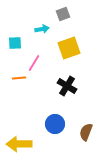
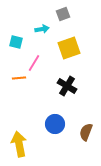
cyan square: moved 1 px right, 1 px up; rotated 16 degrees clockwise
yellow arrow: rotated 80 degrees clockwise
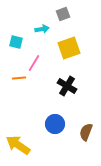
yellow arrow: moved 1 px left, 1 px down; rotated 45 degrees counterclockwise
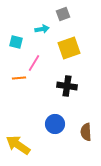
black cross: rotated 24 degrees counterclockwise
brown semicircle: rotated 24 degrees counterclockwise
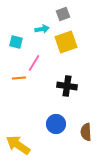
yellow square: moved 3 px left, 6 px up
blue circle: moved 1 px right
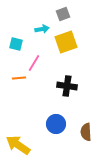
cyan square: moved 2 px down
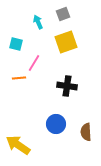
cyan arrow: moved 4 px left, 7 px up; rotated 104 degrees counterclockwise
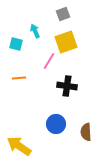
cyan arrow: moved 3 px left, 9 px down
pink line: moved 15 px right, 2 px up
yellow arrow: moved 1 px right, 1 px down
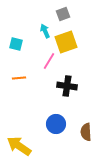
cyan arrow: moved 10 px right
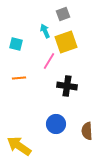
brown semicircle: moved 1 px right, 1 px up
